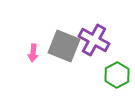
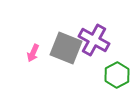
gray square: moved 2 px right, 2 px down
pink arrow: rotated 18 degrees clockwise
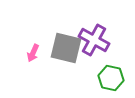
gray square: rotated 8 degrees counterclockwise
green hexagon: moved 6 px left, 3 px down; rotated 20 degrees counterclockwise
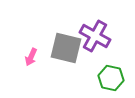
purple cross: moved 1 px right, 4 px up
pink arrow: moved 2 px left, 4 px down
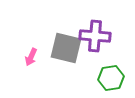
purple cross: rotated 24 degrees counterclockwise
green hexagon: rotated 20 degrees counterclockwise
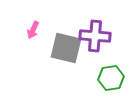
pink arrow: moved 2 px right, 27 px up
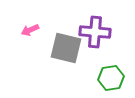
pink arrow: moved 3 px left; rotated 42 degrees clockwise
purple cross: moved 4 px up
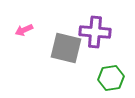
pink arrow: moved 6 px left
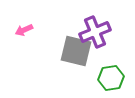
purple cross: rotated 28 degrees counterclockwise
gray square: moved 10 px right, 3 px down
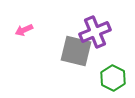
green hexagon: moved 2 px right; rotated 25 degrees counterclockwise
